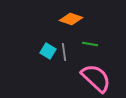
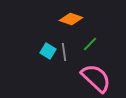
green line: rotated 56 degrees counterclockwise
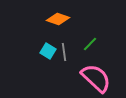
orange diamond: moved 13 px left
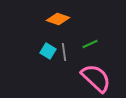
green line: rotated 21 degrees clockwise
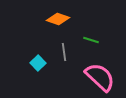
green line: moved 1 px right, 4 px up; rotated 42 degrees clockwise
cyan square: moved 10 px left, 12 px down; rotated 14 degrees clockwise
pink semicircle: moved 4 px right, 1 px up
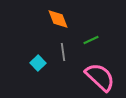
orange diamond: rotated 50 degrees clockwise
green line: rotated 42 degrees counterclockwise
gray line: moved 1 px left
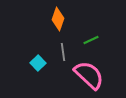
orange diamond: rotated 40 degrees clockwise
pink semicircle: moved 11 px left, 2 px up
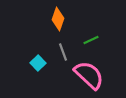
gray line: rotated 12 degrees counterclockwise
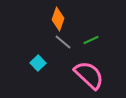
gray line: moved 10 px up; rotated 30 degrees counterclockwise
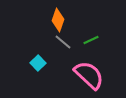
orange diamond: moved 1 px down
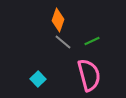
green line: moved 1 px right, 1 px down
cyan square: moved 16 px down
pink semicircle: rotated 32 degrees clockwise
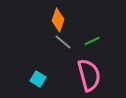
cyan square: rotated 14 degrees counterclockwise
